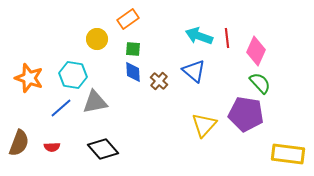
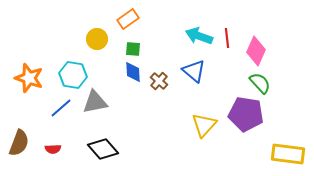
red semicircle: moved 1 px right, 2 px down
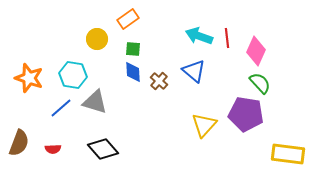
gray triangle: rotated 28 degrees clockwise
